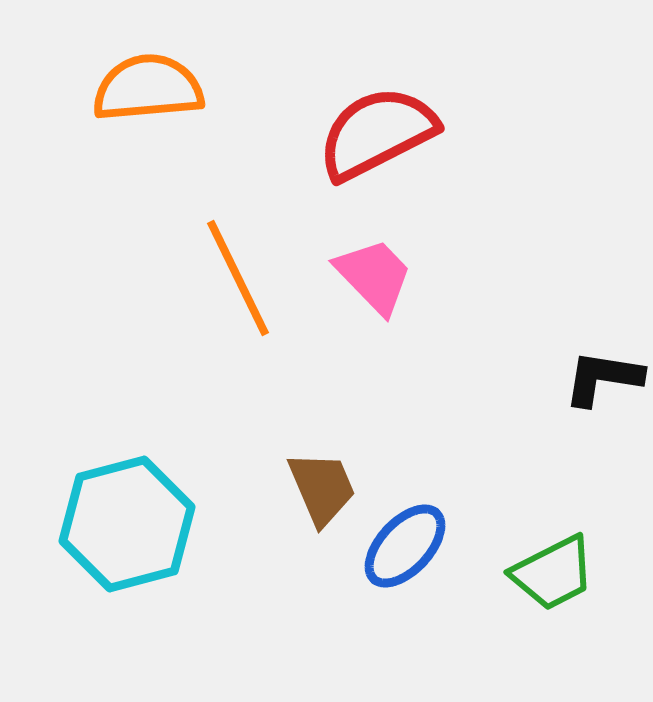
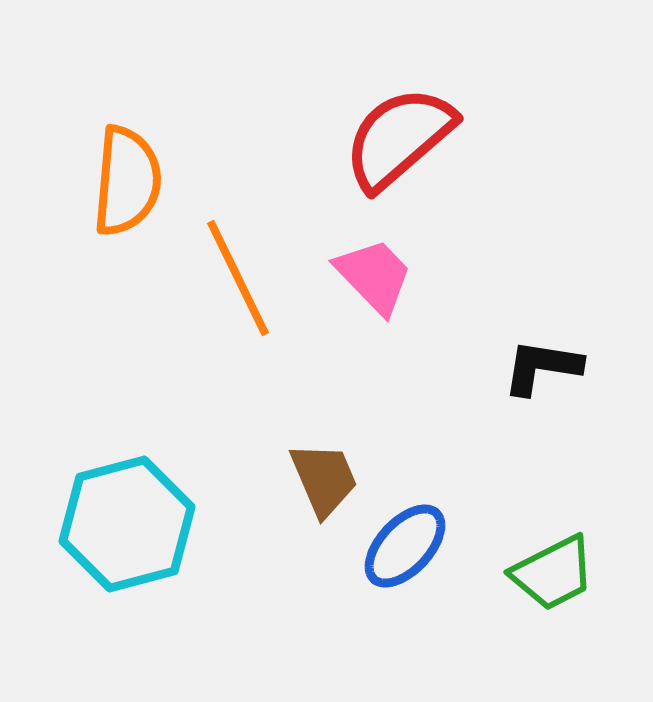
orange semicircle: moved 21 px left, 93 px down; rotated 100 degrees clockwise
red semicircle: moved 22 px right, 5 px down; rotated 14 degrees counterclockwise
black L-shape: moved 61 px left, 11 px up
brown trapezoid: moved 2 px right, 9 px up
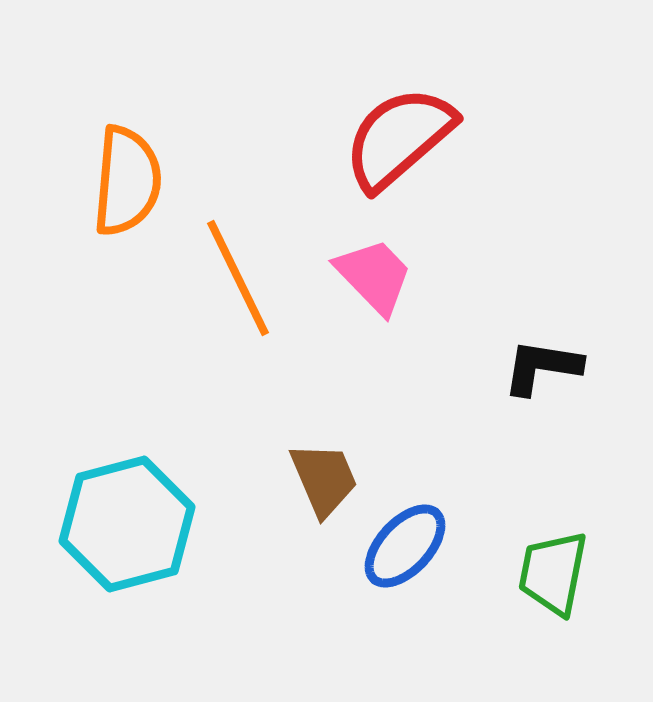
green trapezoid: rotated 128 degrees clockwise
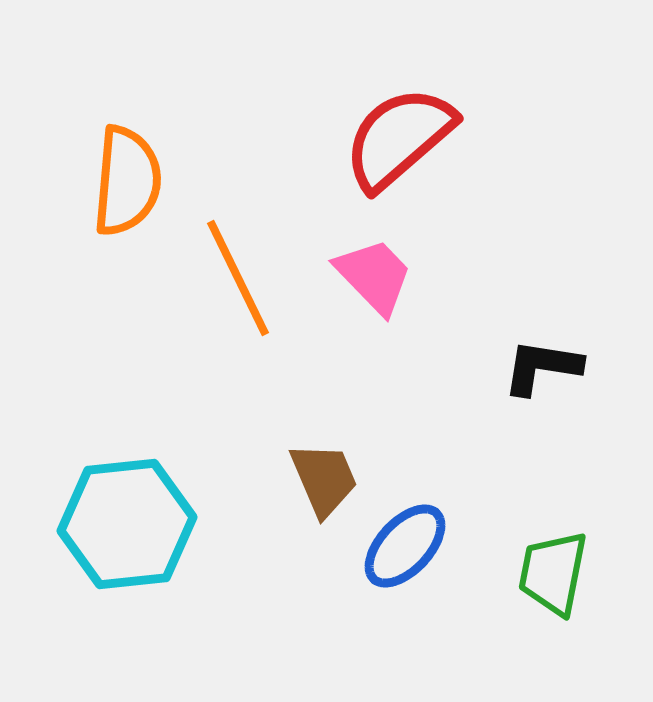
cyan hexagon: rotated 9 degrees clockwise
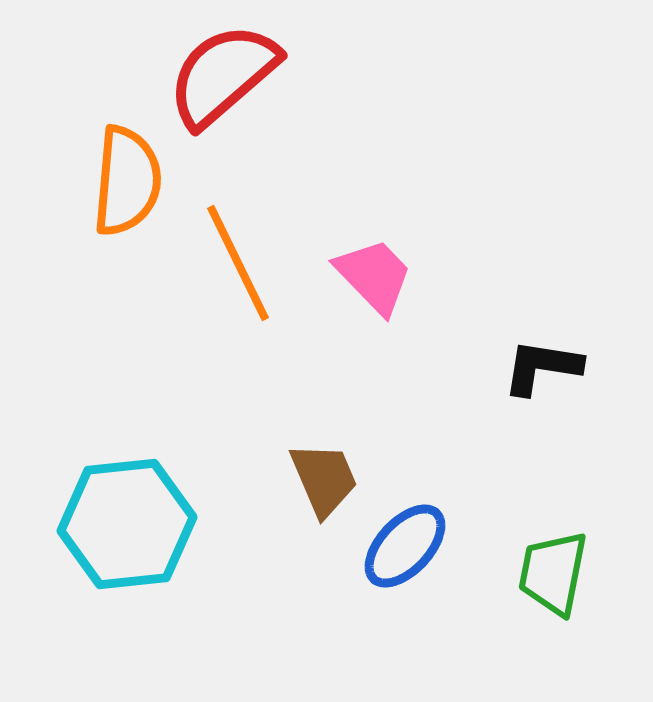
red semicircle: moved 176 px left, 63 px up
orange line: moved 15 px up
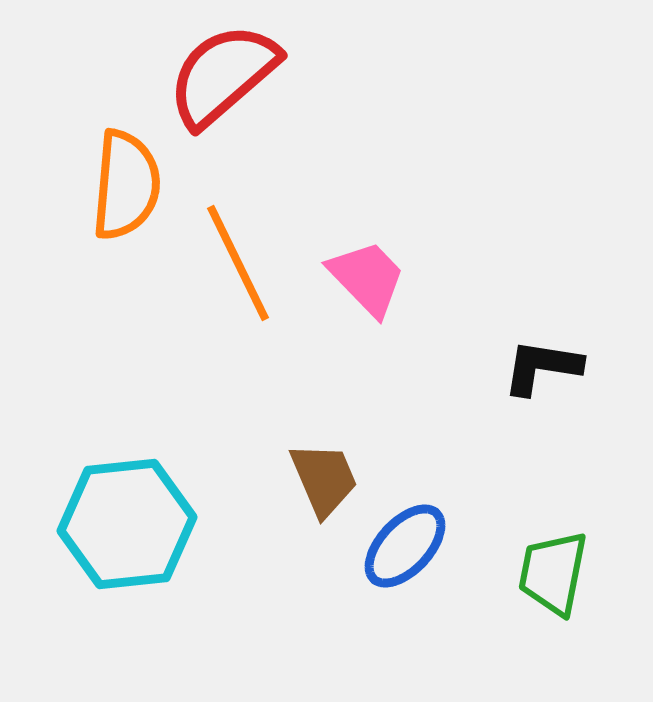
orange semicircle: moved 1 px left, 4 px down
pink trapezoid: moved 7 px left, 2 px down
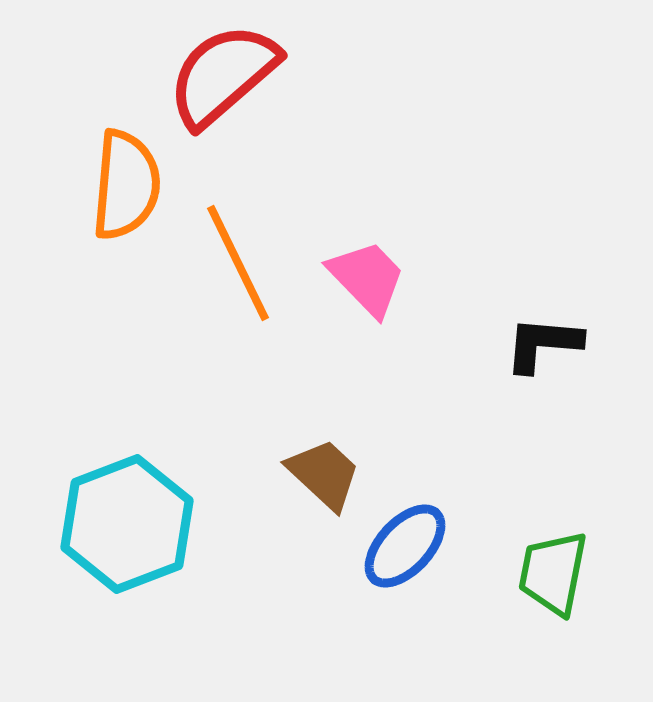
black L-shape: moved 1 px right, 23 px up; rotated 4 degrees counterclockwise
brown trapezoid: moved 5 px up; rotated 24 degrees counterclockwise
cyan hexagon: rotated 15 degrees counterclockwise
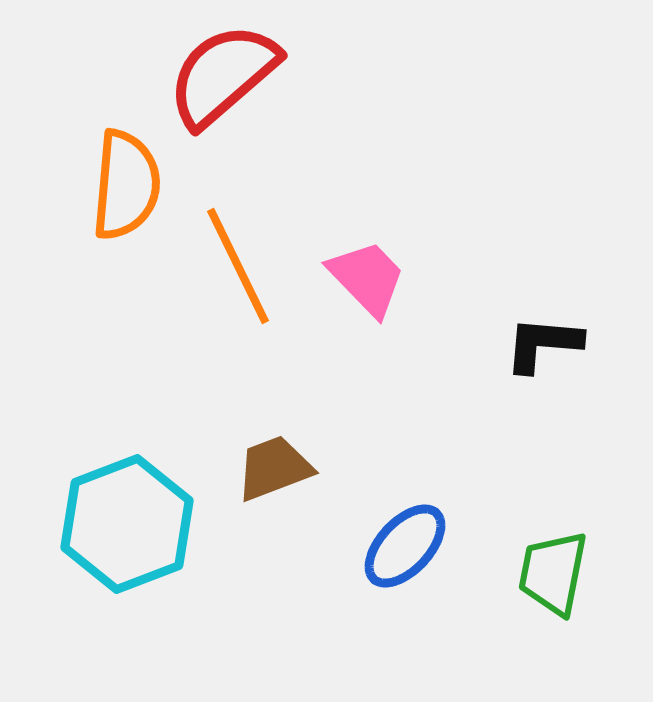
orange line: moved 3 px down
brown trapezoid: moved 50 px left, 6 px up; rotated 64 degrees counterclockwise
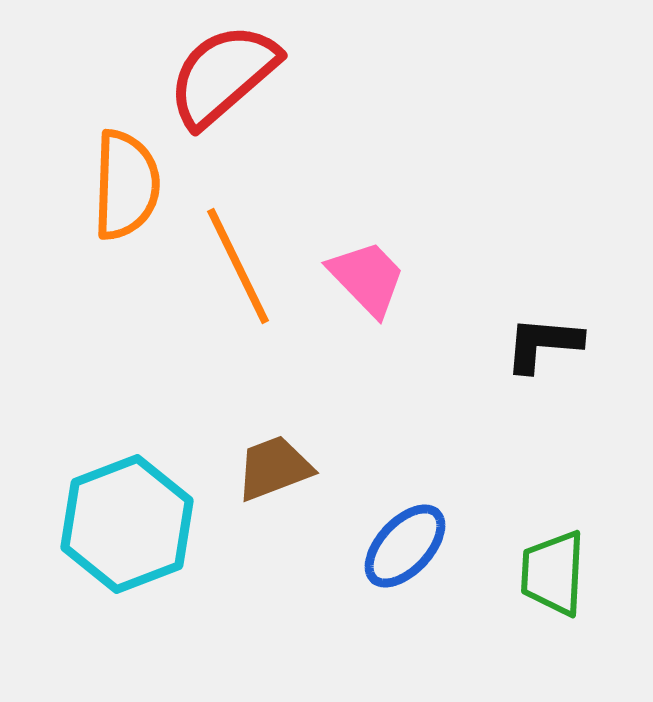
orange semicircle: rotated 3 degrees counterclockwise
green trapezoid: rotated 8 degrees counterclockwise
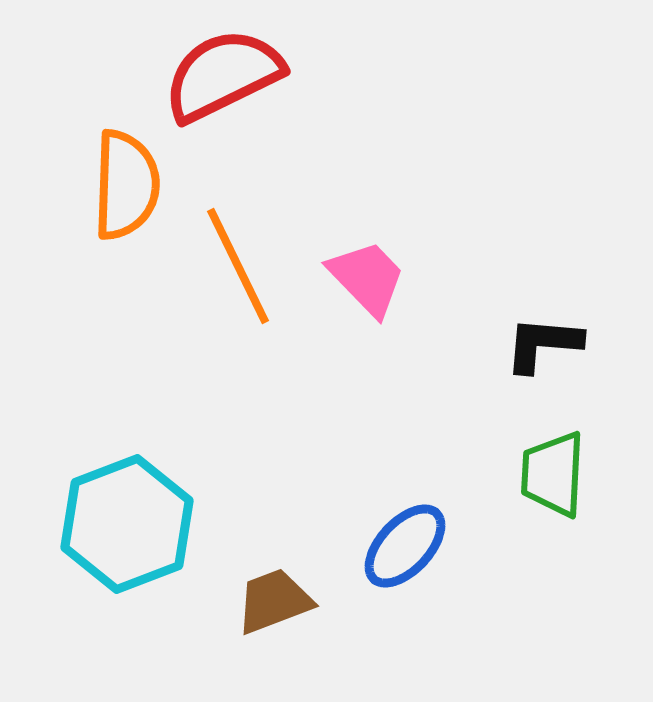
red semicircle: rotated 15 degrees clockwise
brown trapezoid: moved 133 px down
green trapezoid: moved 99 px up
